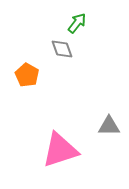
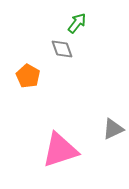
orange pentagon: moved 1 px right, 1 px down
gray triangle: moved 4 px right, 3 px down; rotated 25 degrees counterclockwise
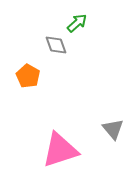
green arrow: rotated 10 degrees clockwise
gray diamond: moved 6 px left, 4 px up
gray triangle: rotated 45 degrees counterclockwise
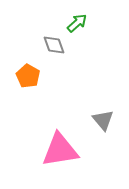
gray diamond: moved 2 px left
gray triangle: moved 10 px left, 9 px up
pink triangle: rotated 9 degrees clockwise
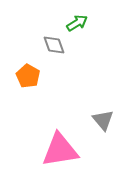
green arrow: rotated 10 degrees clockwise
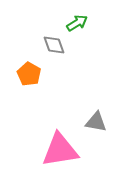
orange pentagon: moved 1 px right, 2 px up
gray triangle: moved 7 px left, 2 px down; rotated 40 degrees counterclockwise
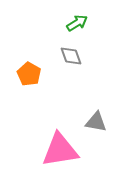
gray diamond: moved 17 px right, 11 px down
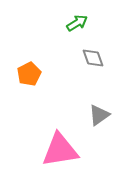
gray diamond: moved 22 px right, 2 px down
orange pentagon: rotated 15 degrees clockwise
gray triangle: moved 3 px right, 7 px up; rotated 45 degrees counterclockwise
